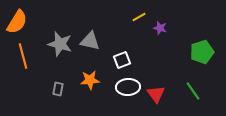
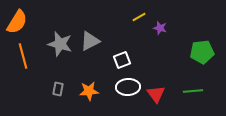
gray triangle: rotated 40 degrees counterclockwise
green pentagon: rotated 10 degrees clockwise
orange star: moved 1 px left, 11 px down
green line: rotated 60 degrees counterclockwise
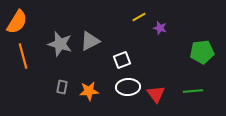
gray rectangle: moved 4 px right, 2 px up
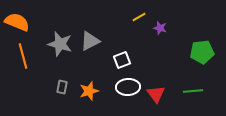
orange semicircle: rotated 100 degrees counterclockwise
orange star: rotated 12 degrees counterclockwise
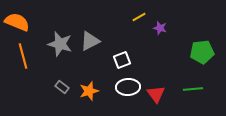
gray rectangle: rotated 64 degrees counterclockwise
green line: moved 2 px up
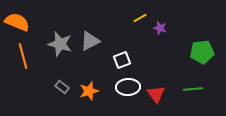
yellow line: moved 1 px right, 1 px down
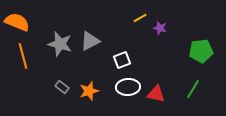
green pentagon: moved 1 px left, 1 px up
green line: rotated 54 degrees counterclockwise
red triangle: rotated 42 degrees counterclockwise
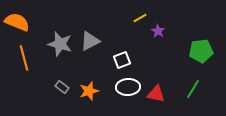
purple star: moved 2 px left, 3 px down; rotated 16 degrees clockwise
orange line: moved 1 px right, 2 px down
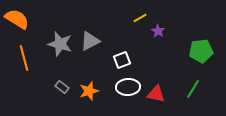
orange semicircle: moved 3 px up; rotated 10 degrees clockwise
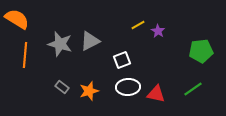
yellow line: moved 2 px left, 7 px down
orange line: moved 1 px right, 3 px up; rotated 20 degrees clockwise
green line: rotated 24 degrees clockwise
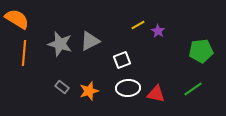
orange line: moved 1 px left, 2 px up
white ellipse: moved 1 px down
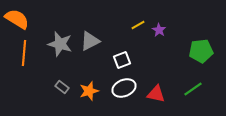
purple star: moved 1 px right, 1 px up
white ellipse: moved 4 px left; rotated 20 degrees counterclockwise
